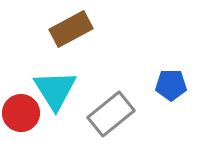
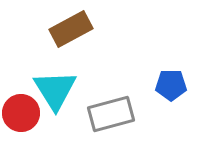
gray rectangle: rotated 24 degrees clockwise
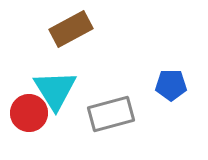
red circle: moved 8 px right
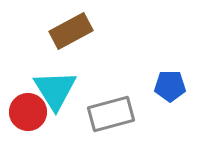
brown rectangle: moved 2 px down
blue pentagon: moved 1 px left, 1 px down
red circle: moved 1 px left, 1 px up
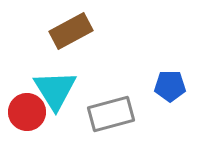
red circle: moved 1 px left
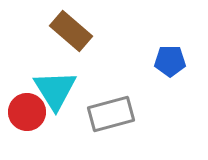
brown rectangle: rotated 69 degrees clockwise
blue pentagon: moved 25 px up
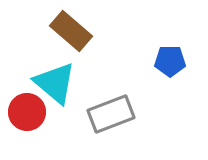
cyan triangle: moved 7 px up; rotated 18 degrees counterclockwise
gray rectangle: rotated 6 degrees counterclockwise
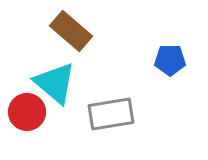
blue pentagon: moved 1 px up
gray rectangle: rotated 12 degrees clockwise
